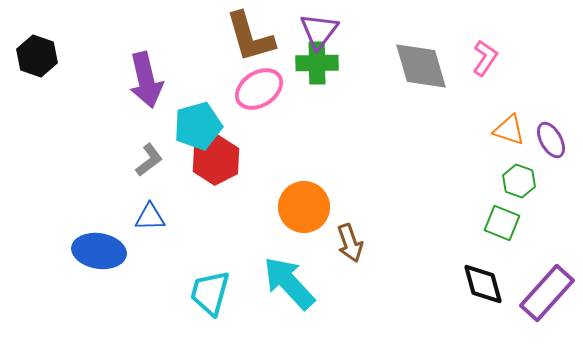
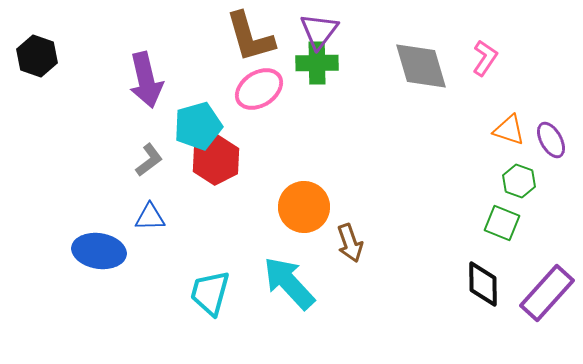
black diamond: rotated 15 degrees clockwise
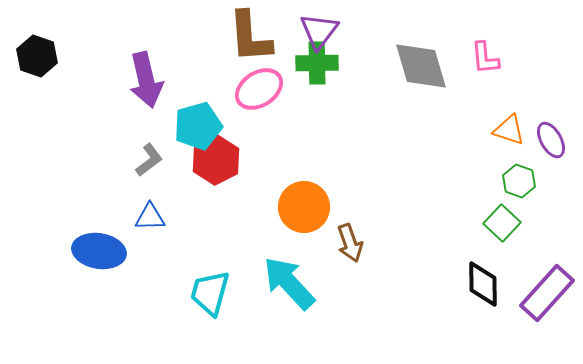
brown L-shape: rotated 12 degrees clockwise
pink L-shape: rotated 141 degrees clockwise
green square: rotated 21 degrees clockwise
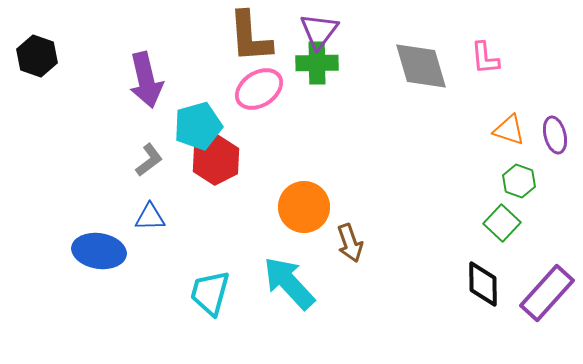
purple ellipse: moved 4 px right, 5 px up; rotated 15 degrees clockwise
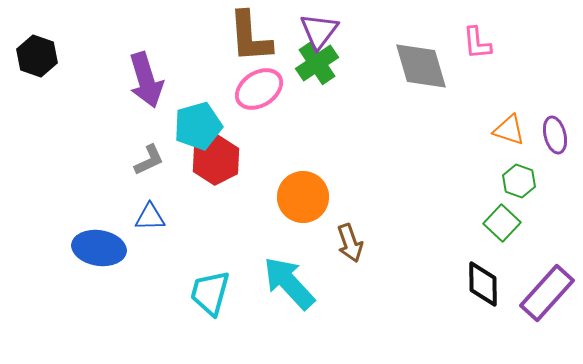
pink L-shape: moved 8 px left, 15 px up
green cross: rotated 33 degrees counterclockwise
purple arrow: rotated 4 degrees counterclockwise
gray L-shape: rotated 12 degrees clockwise
orange circle: moved 1 px left, 10 px up
blue ellipse: moved 3 px up
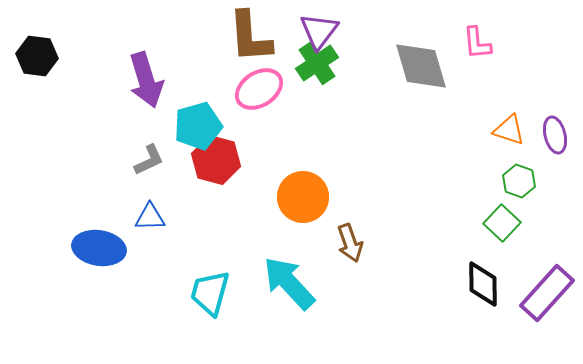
black hexagon: rotated 12 degrees counterclockwise
red hexagon: rotated 18 degrees counterclockwise
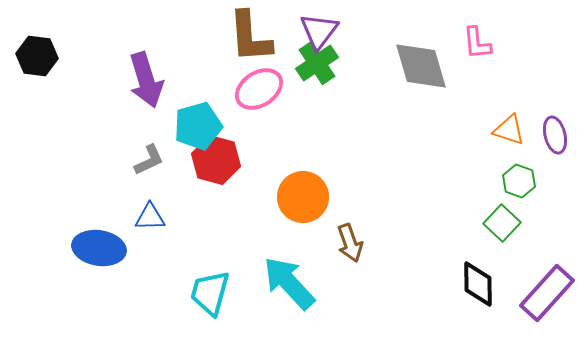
black diamond: moved 5 px left
